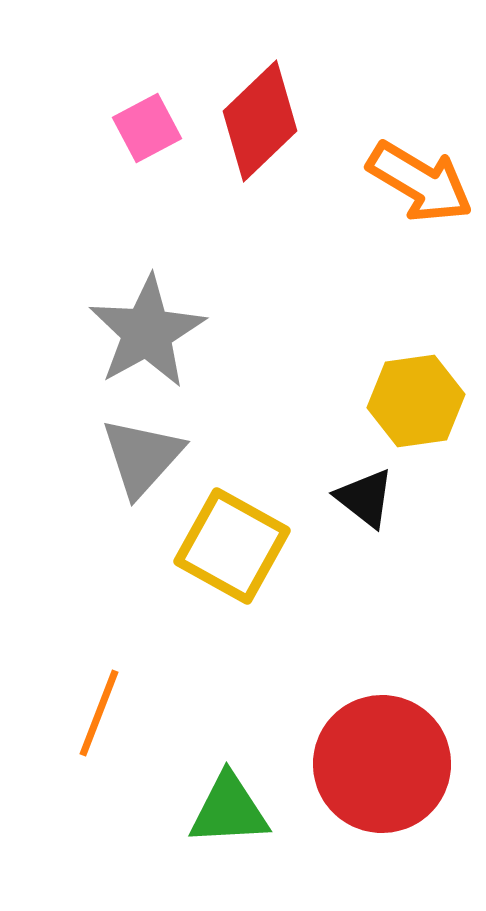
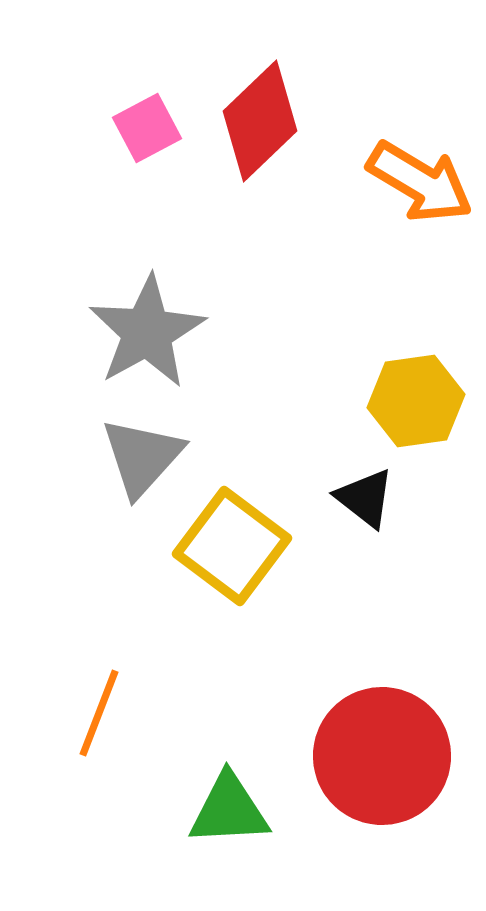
yellow square: rotated 8 degrees clockwise
red circle: moved 8 px up
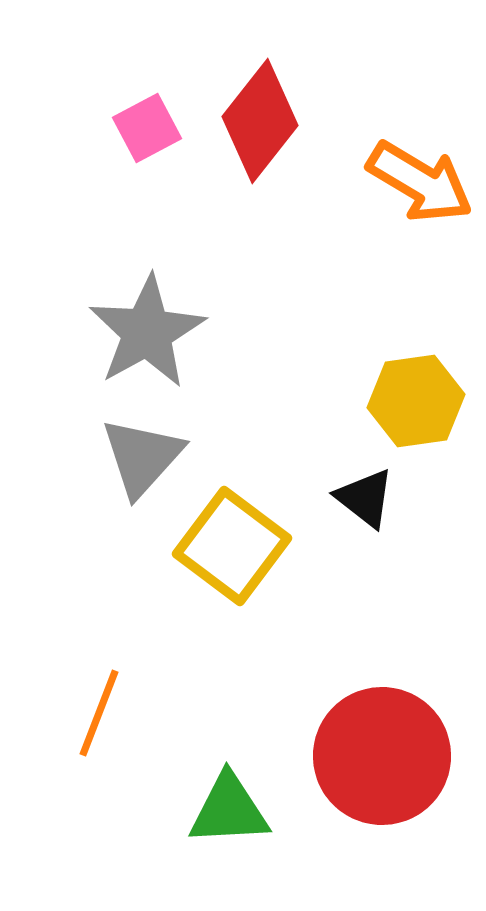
red diamond: rotated 8 degrees counterclockwise
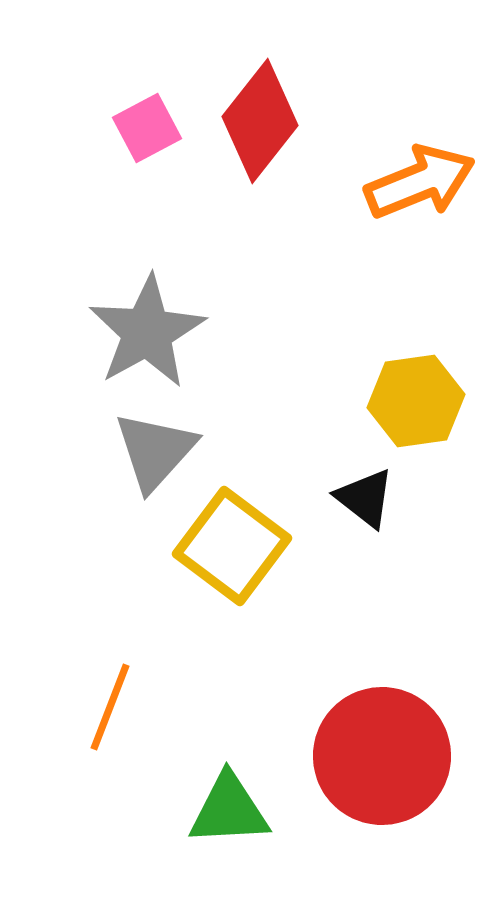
orange arrow: rotated 53 degrees counterclockwise
gray triangle: moved 13 px right, 6 px up
orange line: moved 11 px right, 6 px up
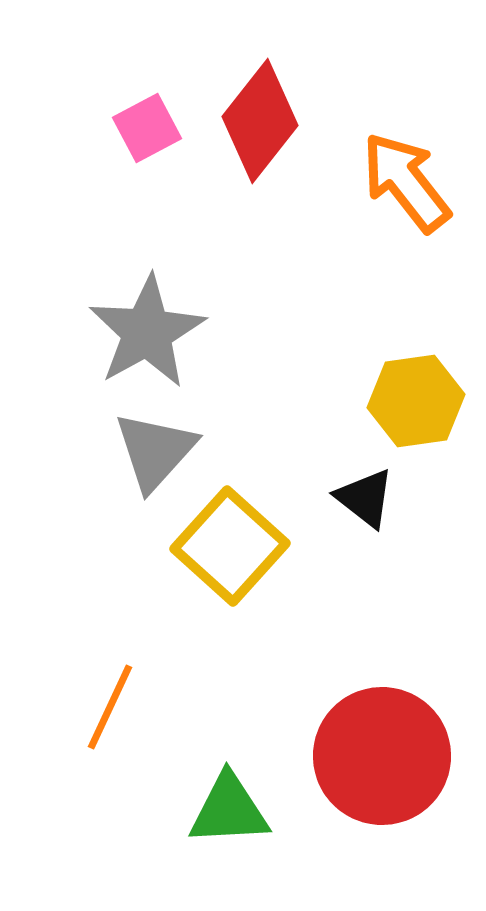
orange arrow: moved 14 px left; rotated 106 degrees counterclockwise
yellow square: moved 2 px left; rotated 5 degrees clockwise
orange line: rotated 4 degrees clockwise
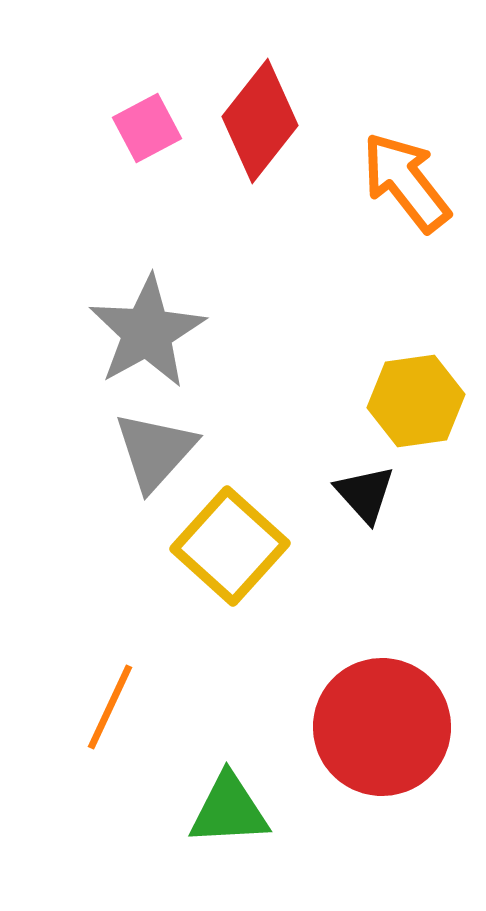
black triangle: moved 4 px up; rotated 10 degrees clockwise
red circle: moved 29 px up
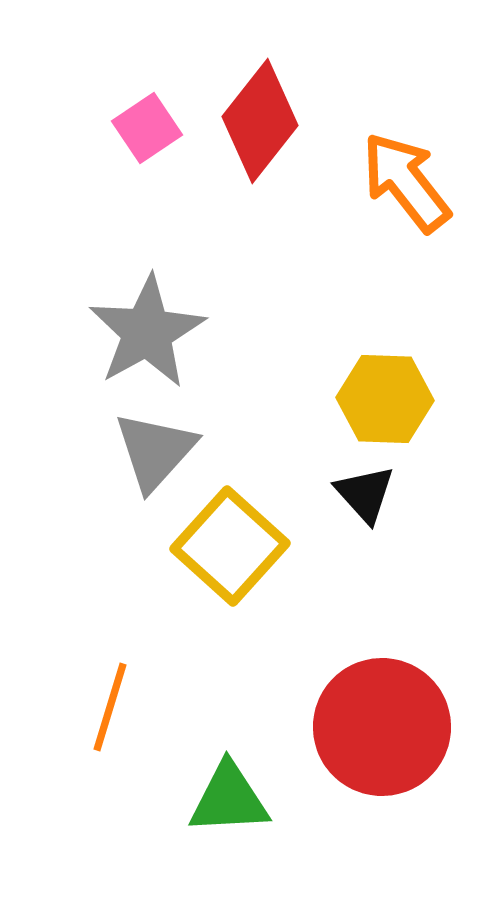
pink square: rotated 6 degrees counterclockwise
yellow hexagon: moved 31 px left, 2 px up; rotated 10 degrees clockwise
orange line: rotated 8 degrees counterclockwise
green triangle: moved 11 px up
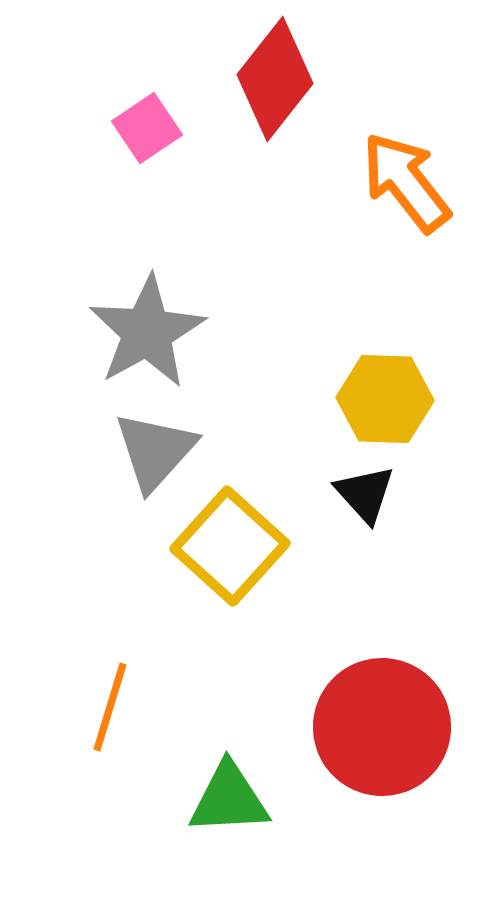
red diamond: moved 15 px right, 42 px up
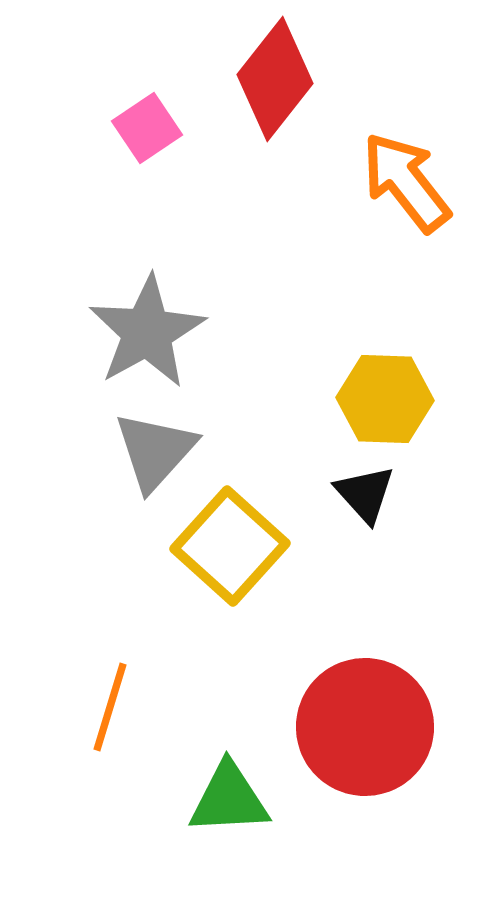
red circle: moved 17 px left
